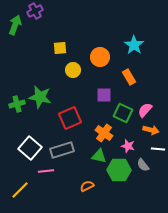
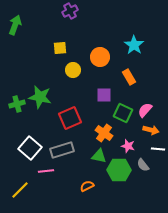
purple cross: moved 35 px right
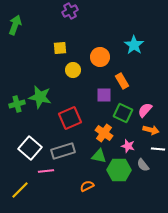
orange rectangle: moved 7 px left, 4 px down
gray rectangle: moved 1 px right, 1 px down
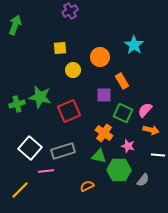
red square: moved 1 px left, 7 px up
white line: moved 6 px down
gray semicircle: moved 15 px down; rotated 104 degrees counterclockwise
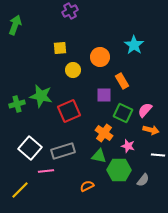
green star: moved 1 px right, 1 px up
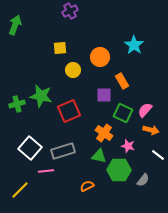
white line: rotated 32 degrees clockwise
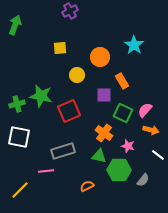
yellow circle: moved 4 px right, 5 px down
white square: moved 11 px left, 11 px up; rotated 30 degrees counterclockwise
